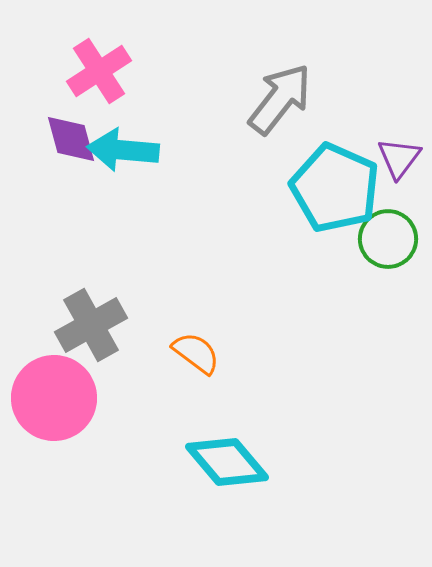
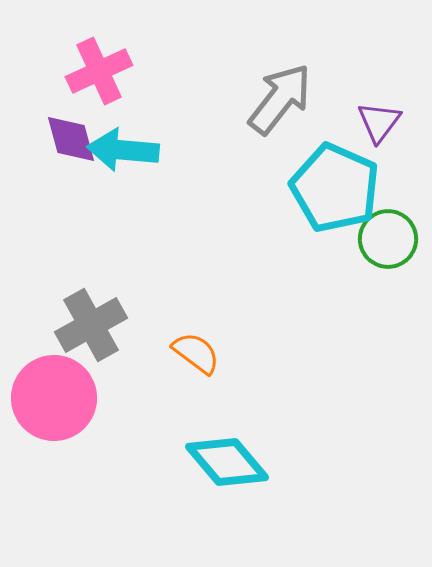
pink cross: rotated 8 degrees clockwise
purple triangle: moved 20 px left, 36 px up
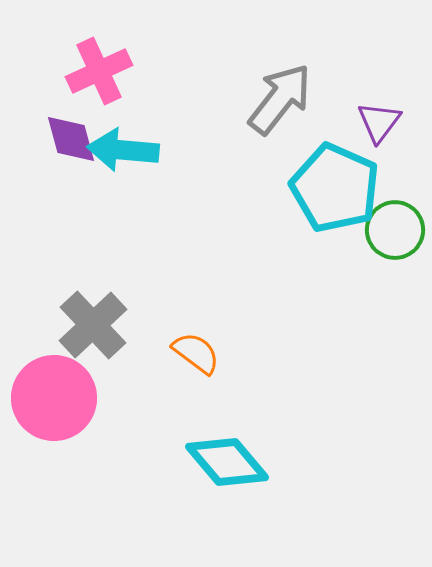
green circle: moved 7 px right, 9 px up
gray cross: moved 2 px right; rotated 14 degrees counterclockwise
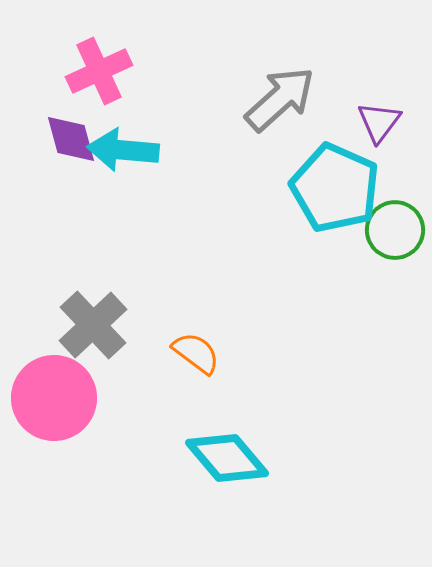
gray arrow: rotated 10 degrees clockwise
cyan diamond: moved 4 px up
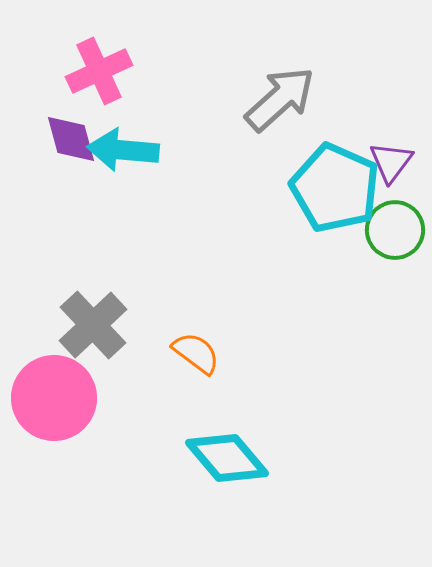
purple triangle: moved 12 px right, 40 px down
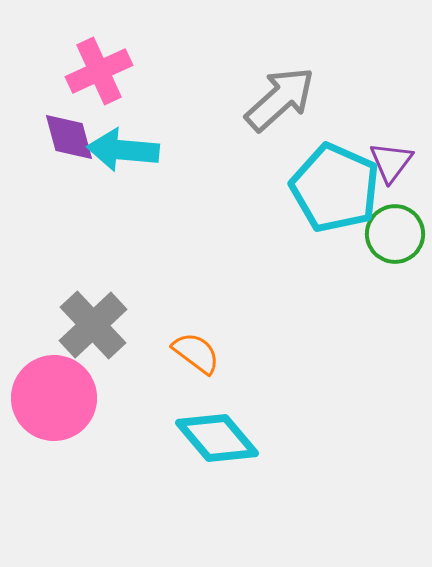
purple diamond: moved 2 px left, 2 px up
green circle: moved 4 px down
cyan diamond: moved 10 px left, 20 px up
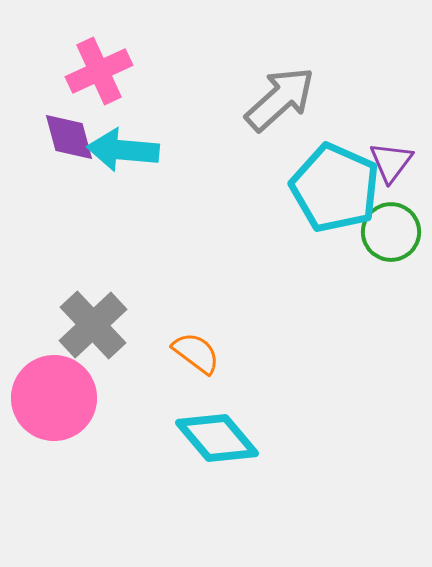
green circle: moved 4 px left, 2 px up
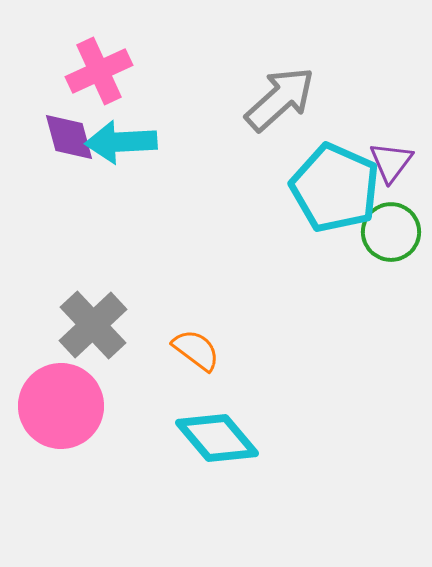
cyan arrow: moved 2 px left, 8 px up; rotated 8 degrees counterclockwise
orange semicircle: moved 3 px up
pink circle: moved 7 px right, 8 px down
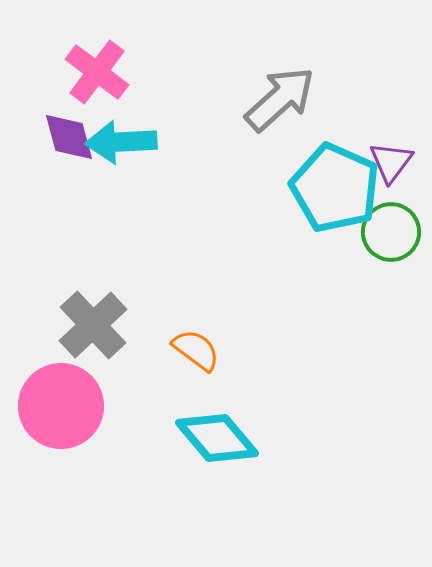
pink cross: moved 2 px left, 1 px down; rotated 28 degrees counterclockwise
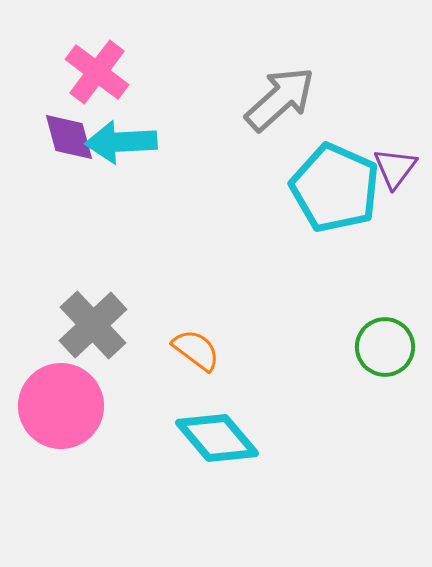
purple triangle: moved 4 px right, 6 px down
green circle: moved 6 px left, 115 px down
